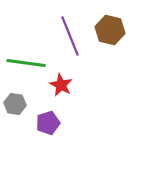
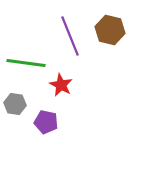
purple pentagon: moved 2 px left, 1 px up; rotated 30 degrees clockwise
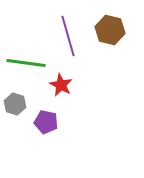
purple line: moved 2 px left; rotated 6 degrees clockwise
gray hexagon: rotated 10 degrees clockwise
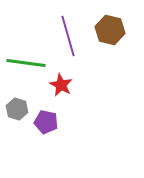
gray hexagon: moved 2 px right, 5 px down
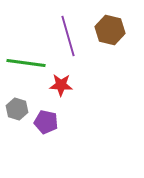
red star: rotated 25 degrees counterclockwise
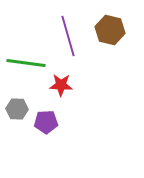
gray hexagon: rotated 15 degrees counterclockwise
purple pentagon: rotated 15 degrees counterclockwise
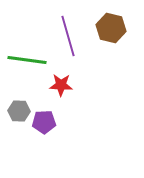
brown hexagon: moved 1 px right, 2 px up
green line: moved 1 px right, 3 px up
gray hexagon: moved 2 px right, 2 px down
purple pentagon: moved 2 px left
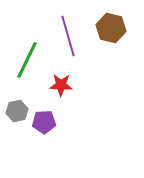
green line: rotated 72 degrees counterclockwise
gray hexagon: moved 2 px left; rotated 15 degrees counterclockwise
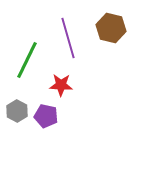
purple line: moved 2 px down
gray hexagon: rotated 20 degrees counterclockwise
purple pentagon: moved 2 px right, 6 px up; rotated 15 degrees clockwise
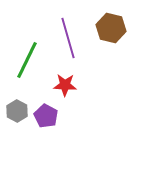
red star: moved 4 px right
purple pentagon: rotated 15 degrees clockwise
